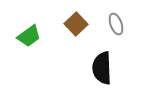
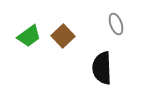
brown square: moved 13 px left, 12 px down
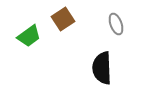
brown square: moved 17 px up; rotated 10 degrees clockwise
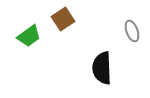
gray ellipse: moved 16 px right, 7 px down
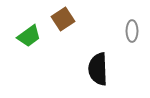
gray ellipse: rotated 20 degrees clockwise
black semicircle: moved 4 px left, 1 px down
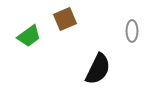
brown square: moved 2 px right; rotated 10 degrees clockwise
black semicircle: rotated 152 degrees counterclockwise
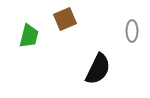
green trapezoid: rotated 40 degrees counterclockwise
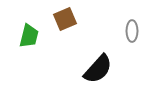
black semicircle: rotated 16 degrees clockwise
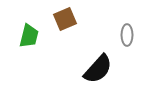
gray ellipse: moved 5 px left, 4 px down
